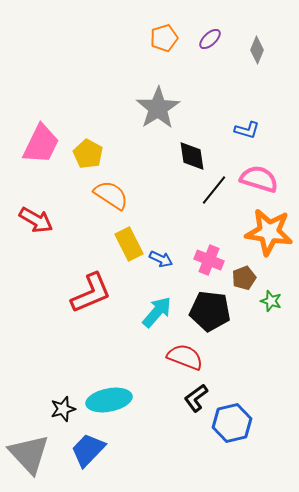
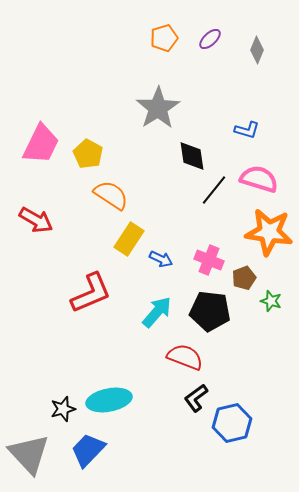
yellow rectangle: moved 5 px up; rotated 60 degrees clockwise
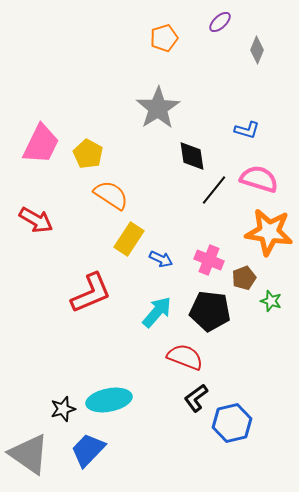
purple ellipse: moved 10 px right, 17 px up
gray triangle: rotated 12 degrees counterclockwise
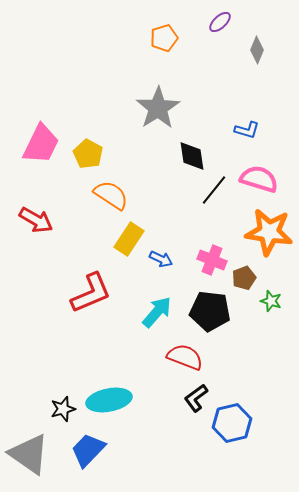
pink cross: moved 3 px right
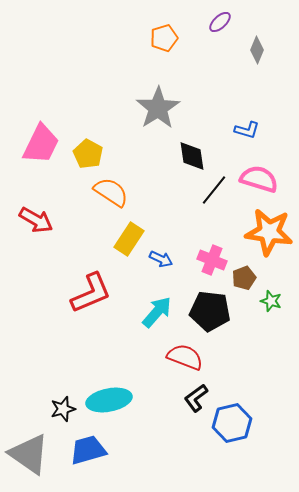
orange semicircle: moved 3 px up
blue trapezoid: rotated 30 degrees clockwise
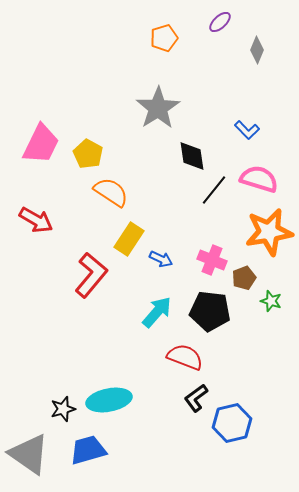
blue L-shape: rotated 30 degrees clockwise
orange star: rotated 18 degrees counterclockwise
red L-shape: moved 18 px up; rotated 27 degrees counterclockwise
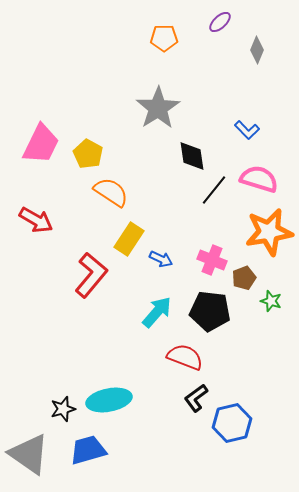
orange pentagon: rotated 16 degrees clockwise
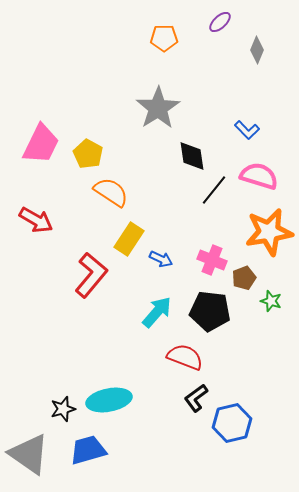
pink semicircle: moved 3 px up
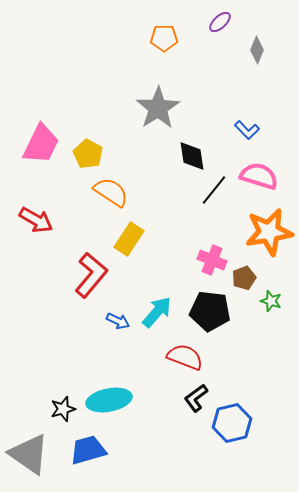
blue arrow: moved 43 px left, 62 px down
